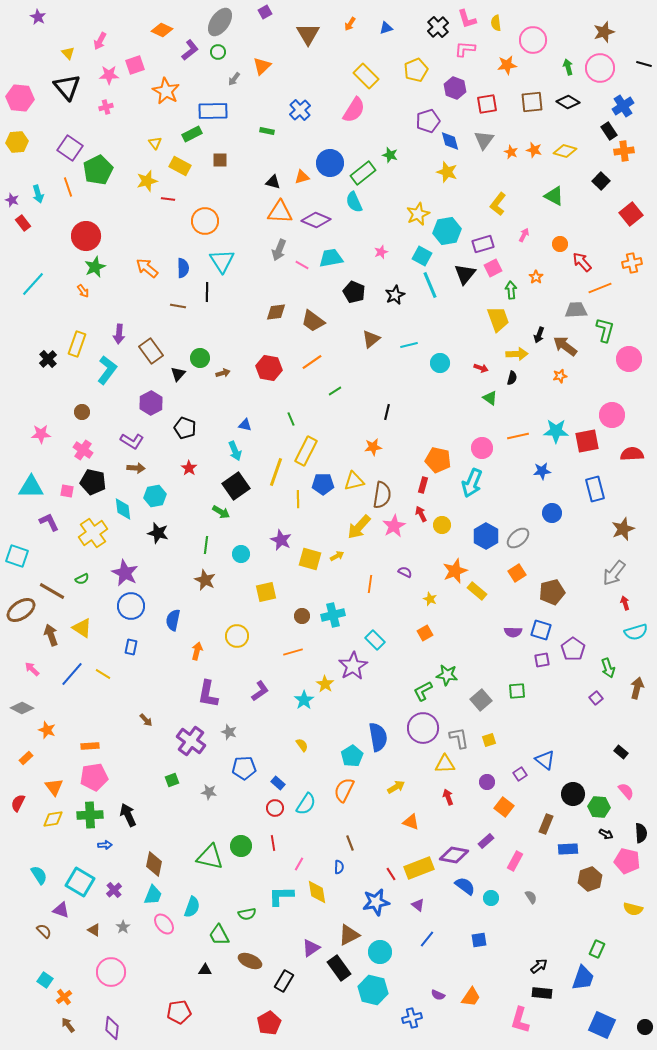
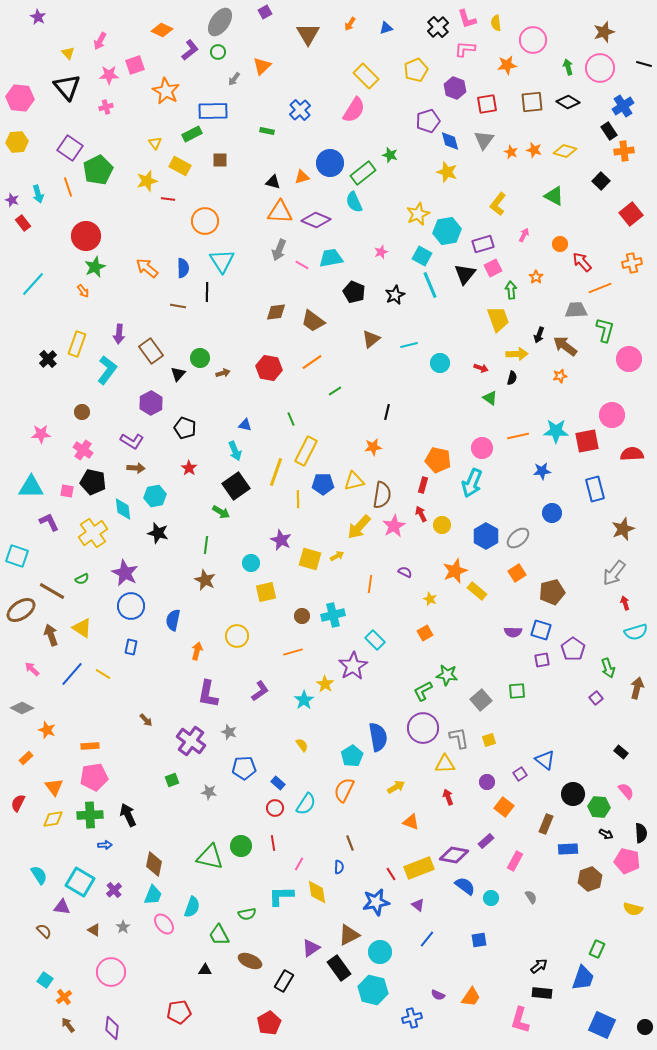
cyan circle at (241, 554): moved 10 px right, 9 px down
purple triangle at (61, 910): moved 1 px right, 3 px up; rotated 12 degrees counterclockwise
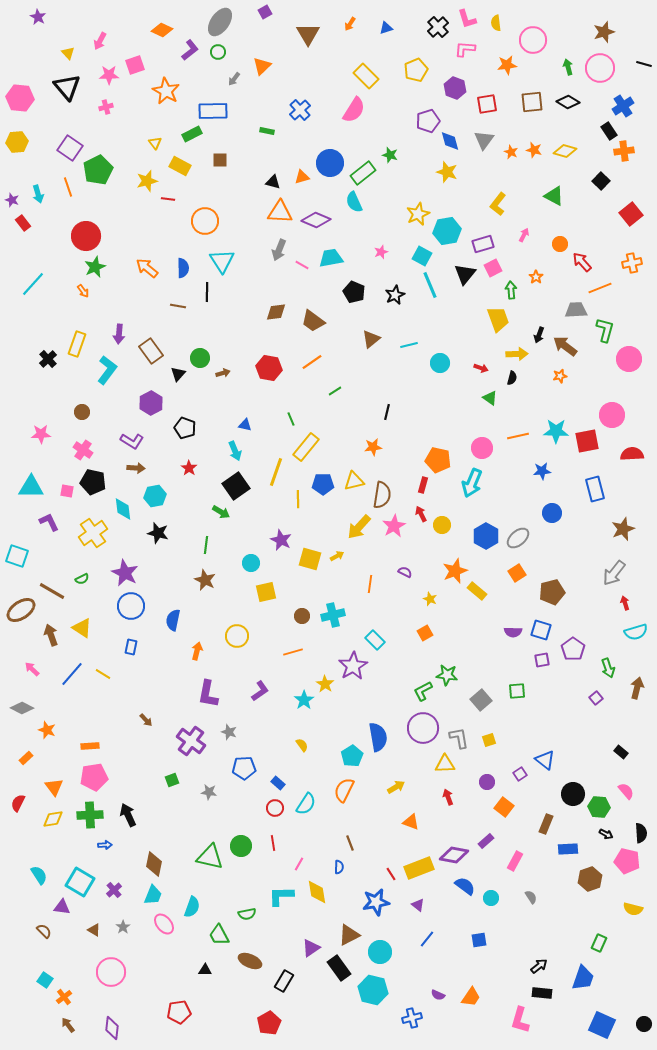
yellow rectangle at (306, 451): moved 4 px up; rotated 12 degrees clockwise
green rectangle at (597, 949): moved 2 px right, 6 px up
black circle at (645, 1027): moved 1 px left, 3 px up
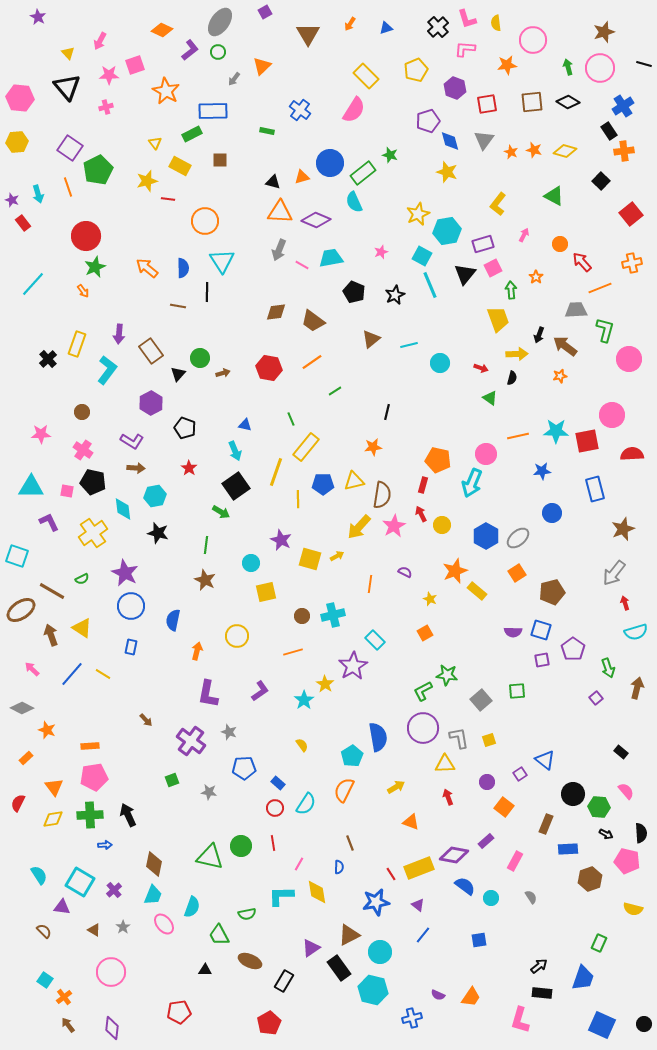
blue cross at (300, 110): rotated 10 degrees counterclockwise
pink circle at (482, 448): moved 4 px right, 6 px down
blue line at (427, 939): moved 4 px left, 4 px up
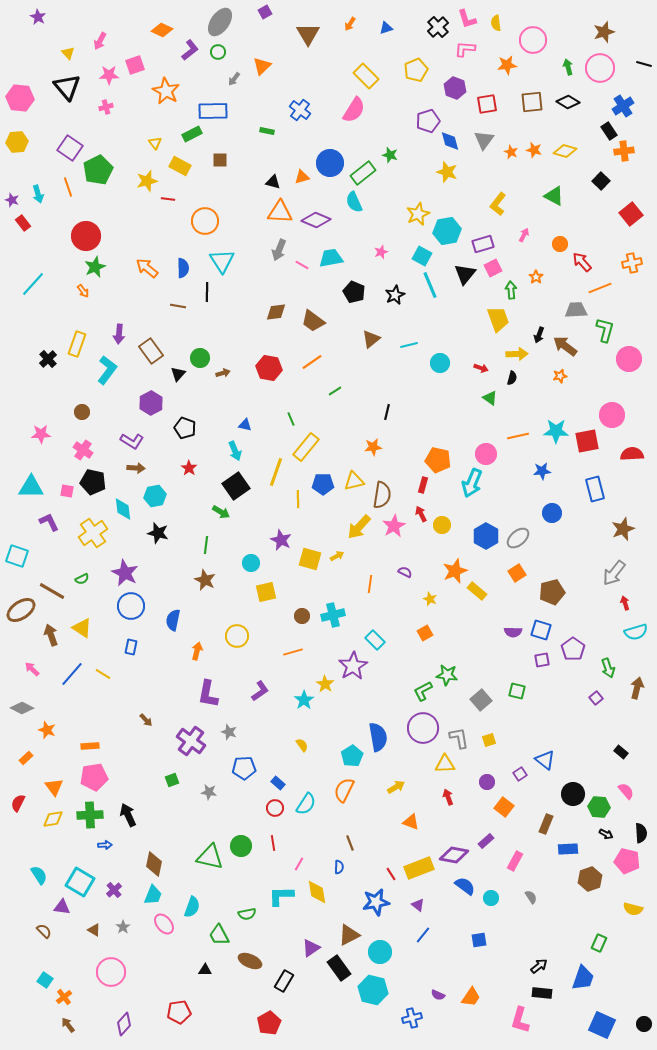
green square at (517, 691): rotated 18 degrees clockwise
purple diamond at (112, 1028): moved 12 px right, 4 px up; rotated 35 degrees clockwise
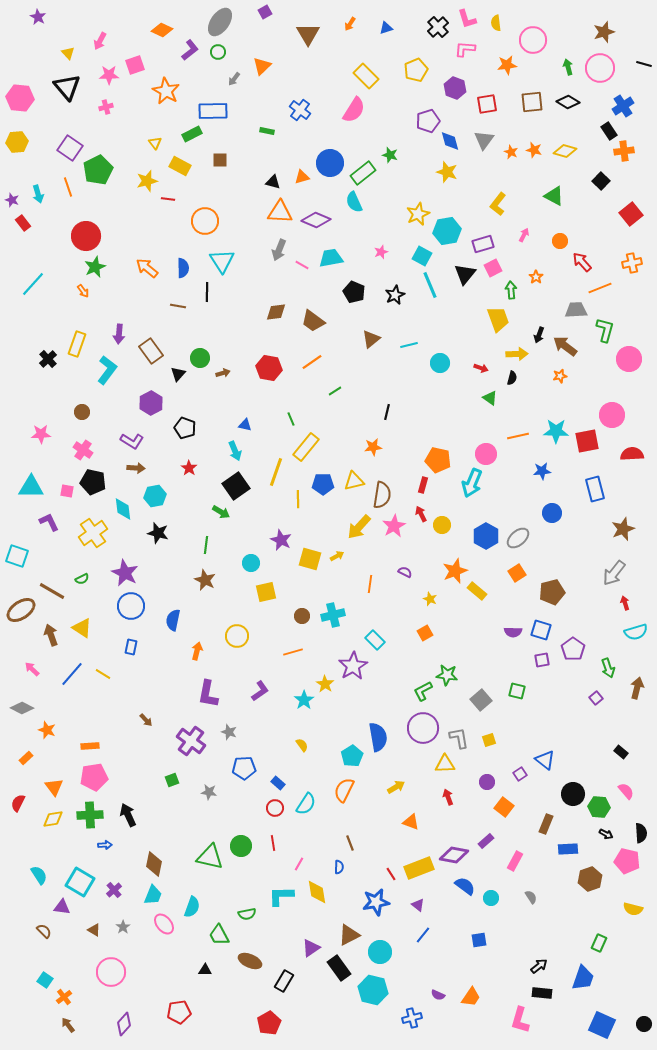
orange circle at (560, 244): moved 3 px up
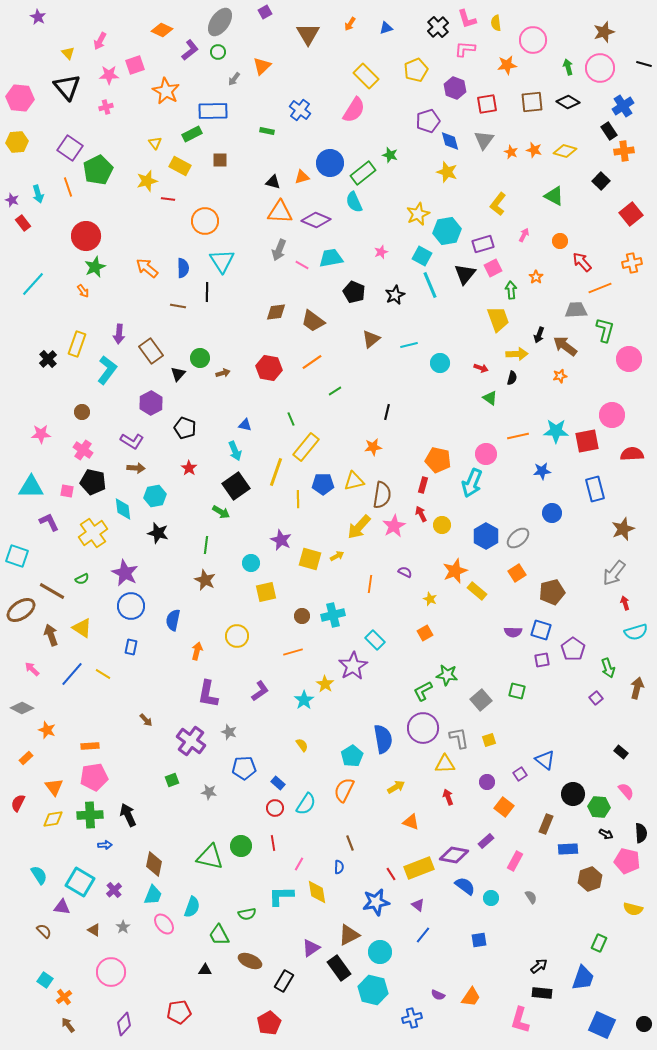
blue semicircle at (378, 737): moved 5 px right, 2 px down
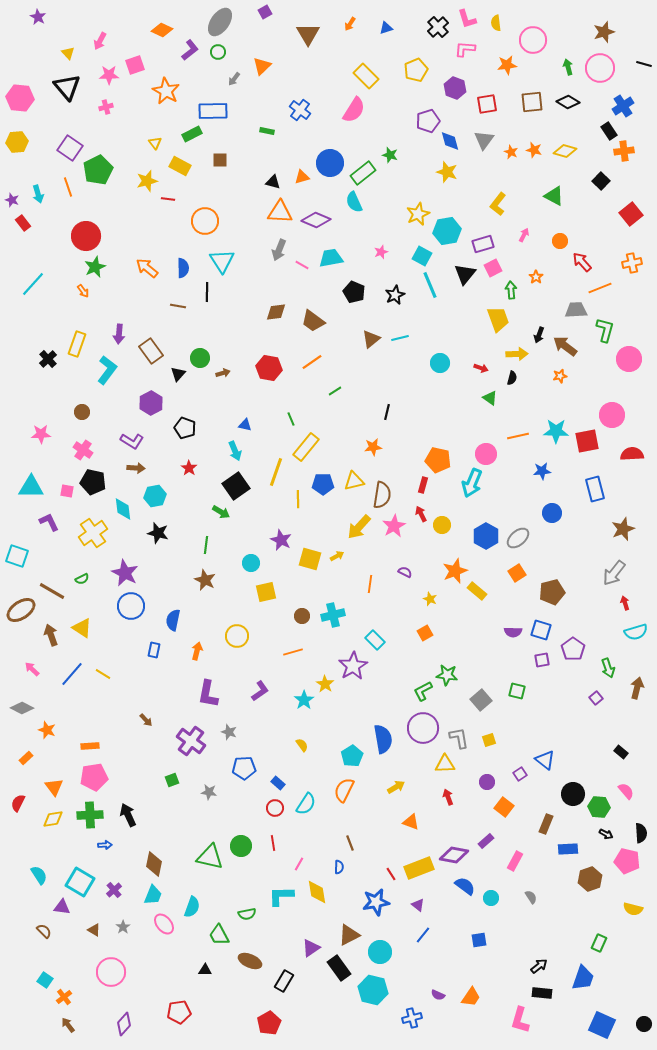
cyan line at (409, 345): moved 9 px left, 7 px up
blue rectangle at (131, 647): moved 23 px right, 3 px down
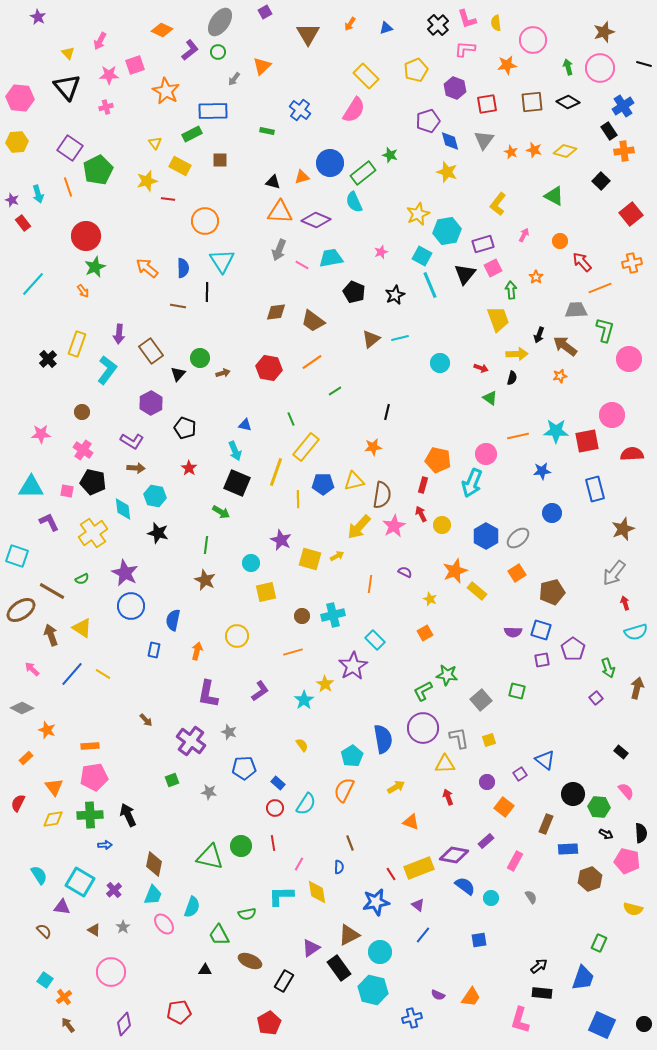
black cross at (438, 27): moved 2 px up
black square at (236, 486): moved 1 px right, 3 px up; rotated 32 degrees counterclockwise
cyan hexagon at (155, 496): rotated 20 degrees clockwise
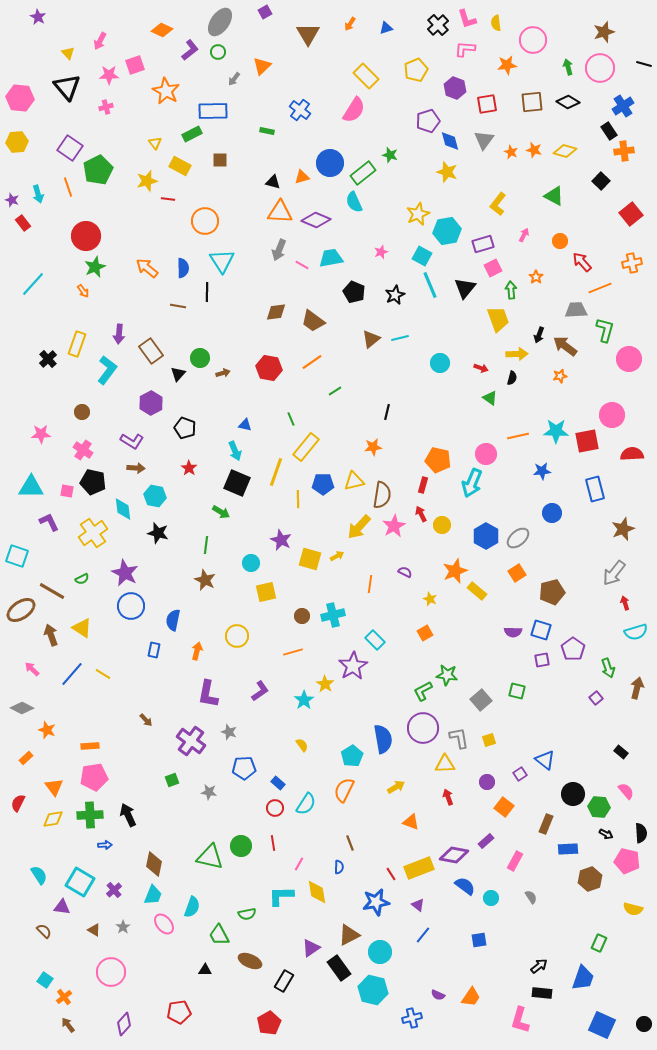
black triangle at (465, 274): moved 14 px down
